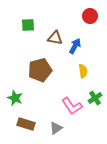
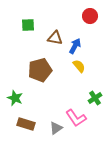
yellow semicircle: moved 4 px left, 5 px up; rotated 32 degrees counterclockwise
pink L-shape: moved 4 px right, 12 px down
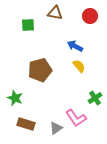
brown triangle: moved 25 px up
blue arrow: rotated 91 degrees counterclockwise
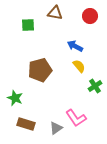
green cross: moved 12 px up
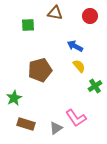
green star: moved 1 px left; rotated 21 degrees clockwise
